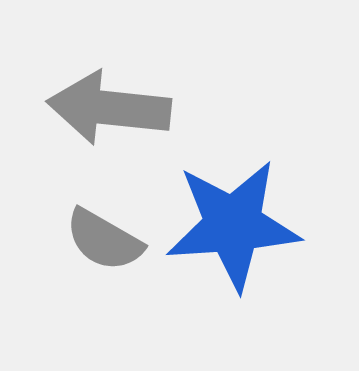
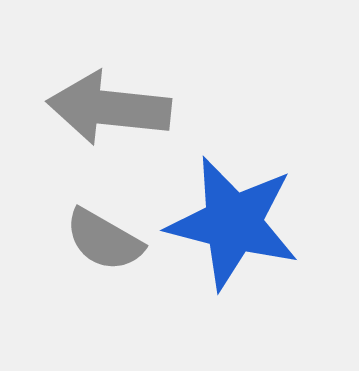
blue star: moved 2 px up; rotated 18 degrees clockwise
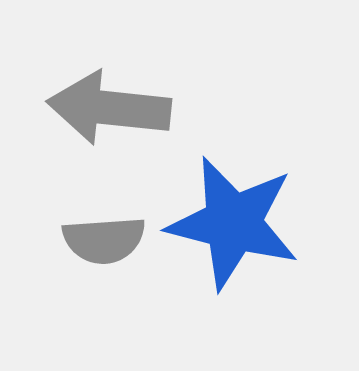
gray semicircle: rotated 34 degrees counterclockwise
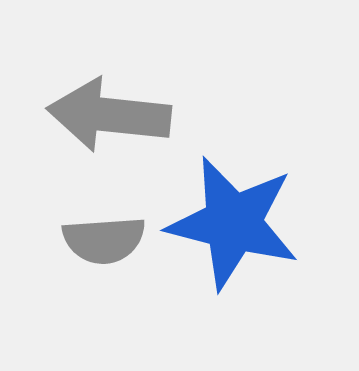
gray arrow: moved 7 px down
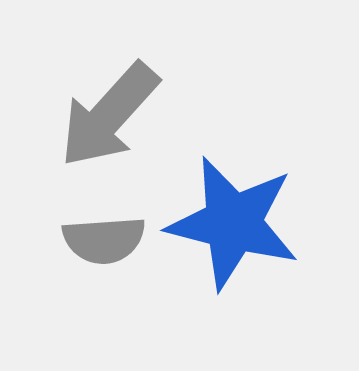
gray arrow: rotated 54 degrees counterclockwise
